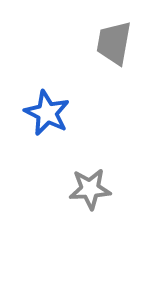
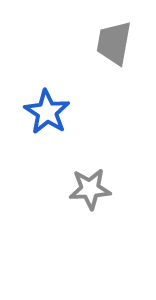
blue star: moved 1 px up; rotated 6 degrees clockwise
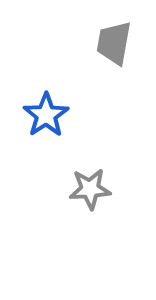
blue star: moved 1 px left, 3 px down; rotated 6 degrees clockwise
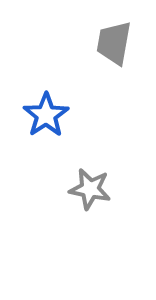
gray star: rotated 15 degrees clockwise
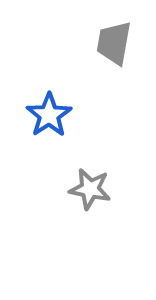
blue star: moved 3 px right
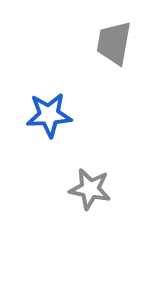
blue star: rotated 30 degrees clockwise
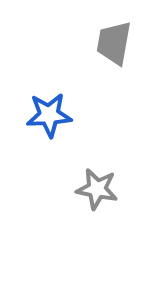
gray star: moved 7 px right
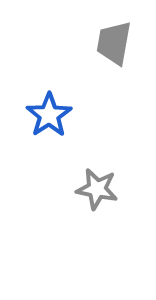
blue star: rotated 30 degrees counterclockwise
